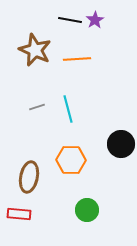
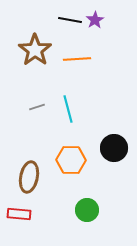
brown star: rotated 12 degrees clockwise
black circle: moved 7 px left, 4 px down
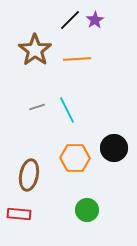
black line: rotated 55 degrees counterclockwise
cyan line: moved 1 px left, 1 px down; rotated 12 degrees counterclockwise
orange hexagon: moved 4 px right, 2 px up
brown ellipse: moved 2 px up
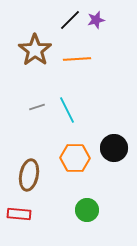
purple star: moved 1 px right; rotated 18 degrees clockwise
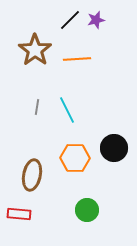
gray line: rotated 63 degrees counterclockwise
brown ellipse: moved 3 px right
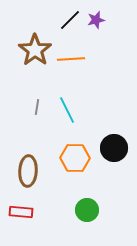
orange line: moved 6 px left
brown ellipse: moved 4 px left, 4 px up; rotated 8 degrees counterclockwise
red rectangle: moved 2 px right, 2 px up
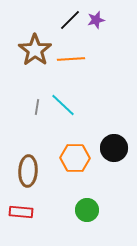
cyan line: moved 4 px left, 5 px up; rotated 20 degrees counterclockwise
